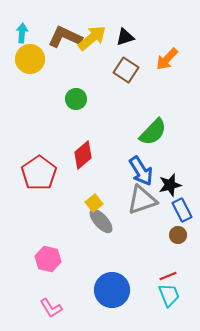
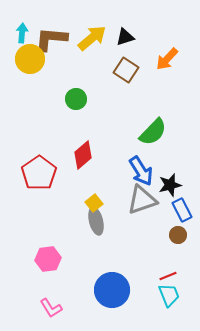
brown L-shape: moved 14 px left, 2 px down; rotated 20 degrees counterclockwise
gray ellipse: moved 5 px left; rotated 28 degrees clockwise
pink hexagon: rotated 20 degrees counterclockwise
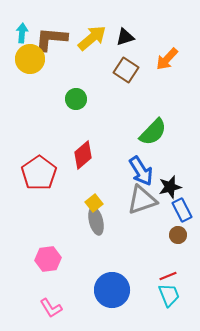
black star: moved 2 px down
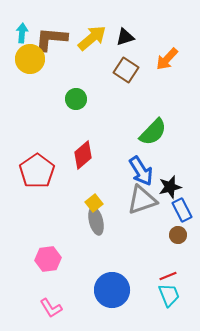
red pentagon: moved 2 px left, 2 px up
